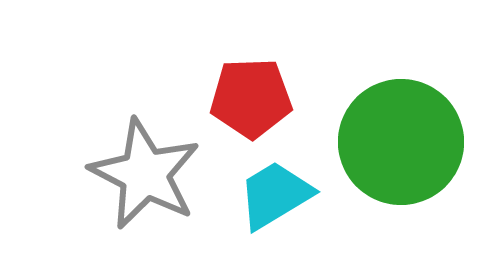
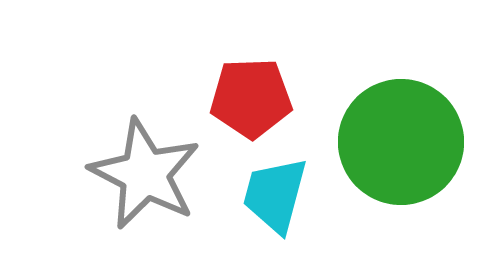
cyan trapezoid: rotated 44 degrees counterclockwise
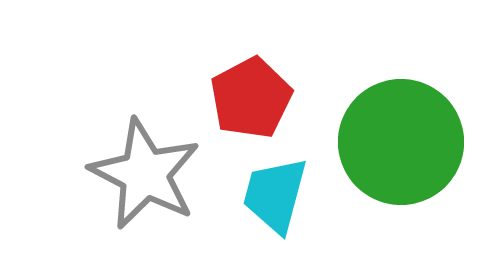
red pentagon: rotated 26 degrees counterclockwise
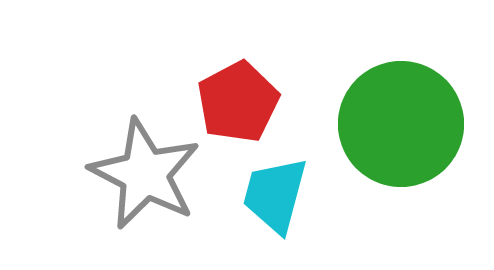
red pentagon: moved 13 px left, 4 px down
green circle: moved 18 px up
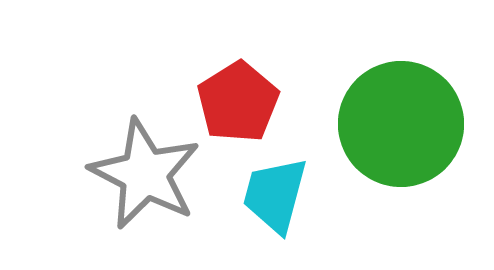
red pentagon: rotated 4 degrees counterclockwise
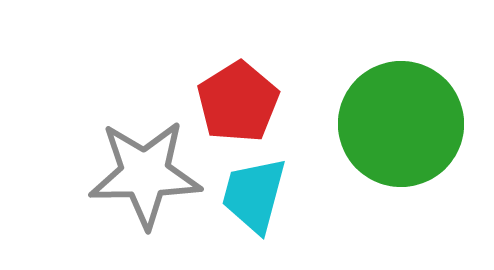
gray star: rotated 28 degrees counterclockwise
cyan trapezoid: moved 21 px left
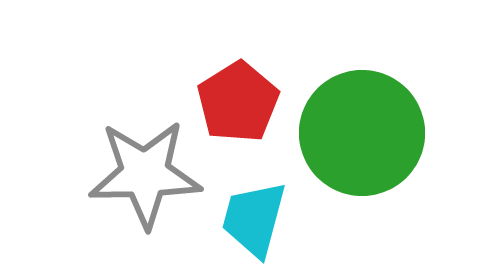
green circle: moved 39 px left, 9 px down
cyan trapezoid: moved 24 px down
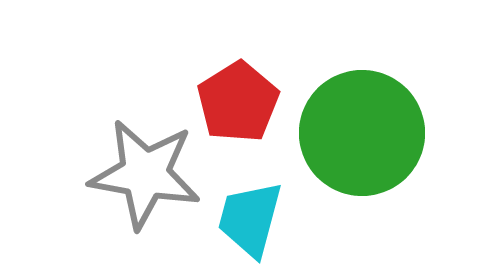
gray star: rotated 11 degrees clockwise
cyan trapezoid: moved 4 px left
